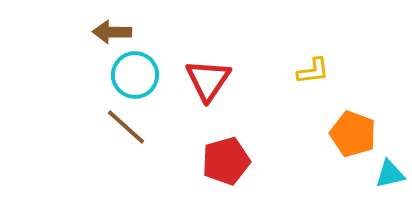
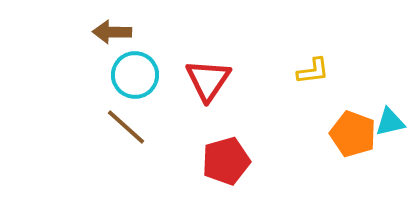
cyan triangle: moved 52 px up
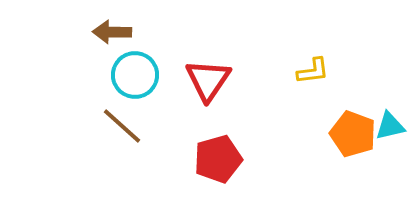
cyan triangle: moved 4 px down
brown line: moved 4 px left, 1 px up
red pentagon: moved 8 px left, 2 px up
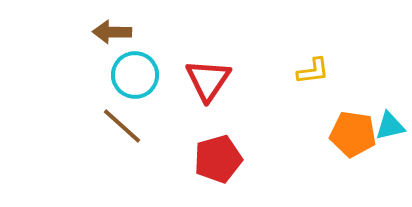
orange pentagon: rotated 12 degrees counterclockwise
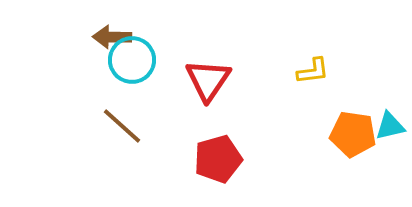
brown arrow: moved 5 px down
cyan circle: moved 3 px left, 15 px up
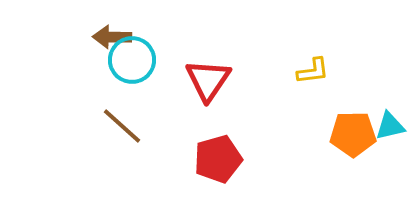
orange pentagon: rotated 9 degrees counterclockwise
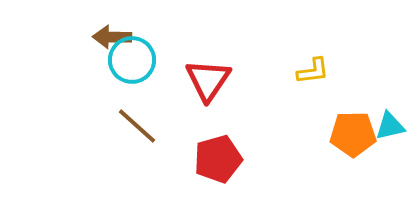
brown line: moved 15 px right
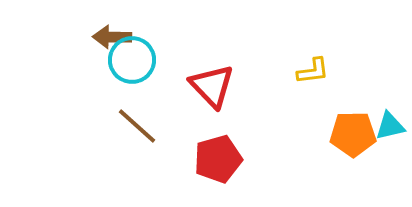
red triangle: moved 4 px right, 6 px down; rotated 18 degrees counterclockwise
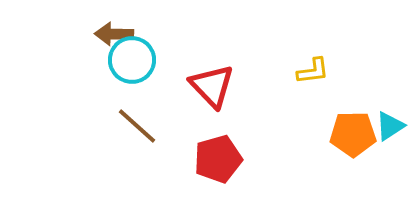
brown arrow: moved 2 px right, 3 px up
cyan triangle: rotated 20 degrees counterclockwise
